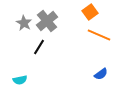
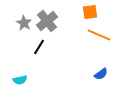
orange square: rotated 28 degrees clockwise
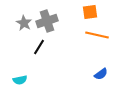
gray cross: rotated 20 degrees clockwise
orange line: moved 2 px left; rotated 10 degrees counterclockwise
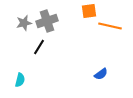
orange square: moved 1 px left, 1 px up
gray star: rotated 28 degrees clockwise
orange line: moved 13 px right, 9 px up
cyan semicircle: rotated 64 degrees counterclockwise
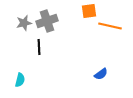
black line: rotated 35 degrees counterclockwise
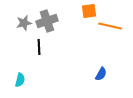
blue semicircle: rotated 24 degrees counterclockwise
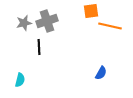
orange square: moved 2 px right
blue semicircle: moved 1 px up
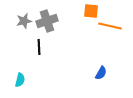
orange square: rotated 14 degrees clockwise
gray star: moved 2 px up
